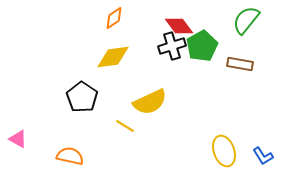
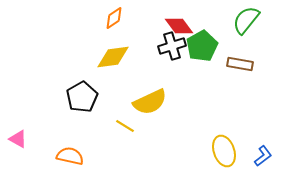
black pentagon: rotated 8 degrees clockwise
blue L-shape: rotated 95 degrees counterclockwise
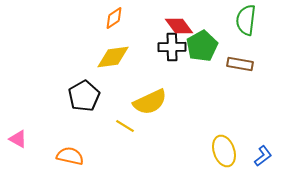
green semicircle: rotated 32 degrees counterclockwise
black cross: moved 1 px down; rotated 16 degrees clockwise
black pentagon: moved 2 px right, 1 px up
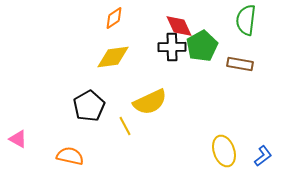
red diamond: rotated 12 degrees clockwise
black pentagon: moved 5 px right, 10 px down
yellow line: rotated 30 degrees clockwise
